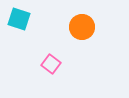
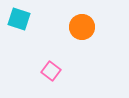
pink square: moved 7 px down
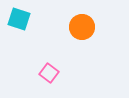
pink square: moved 2 px left, 2 px down
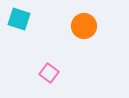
orange circle: moved 2 px right, 1 px up
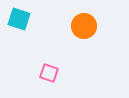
pink square: rotated 18 degrees counterclockwise
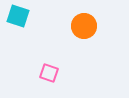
cyan square: moved 1 px left, 3 px up
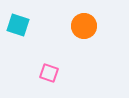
cyan square: moved 9 px down
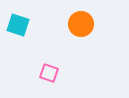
orange circle: moved 3 px left, 2 px up
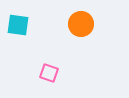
cyan square: rotated 10 degrees counterclockwise
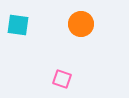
pink square: moved 13 px right, 6 px down
